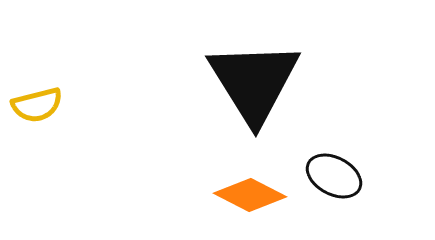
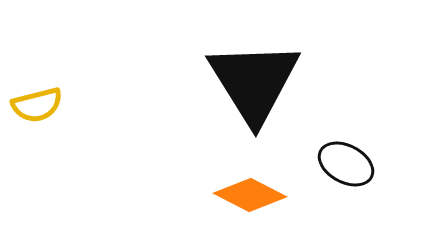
black ellipse: moved 12 px right, 12 px up
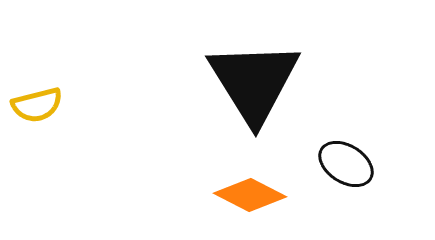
black ellipse: rotated 4 degrees clockwise
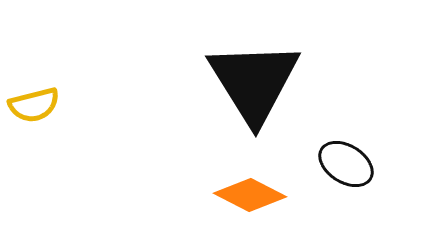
yellow semicircle: moved 3 px left
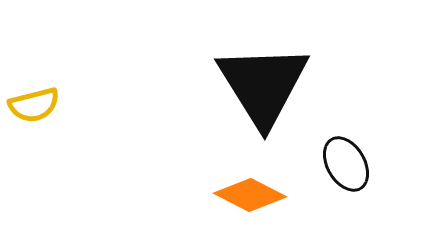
black triangle: moved 9 px right, 3 px down
black ellipse: rotated 28 degrees clockwise
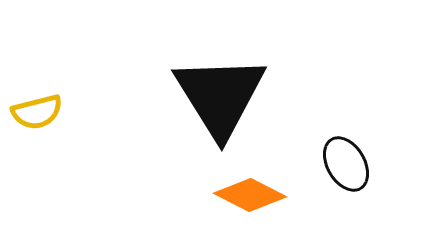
black triangle: moved 43 px left, 11 px down
yellow semicircle: moved 3 px right, 7 px down
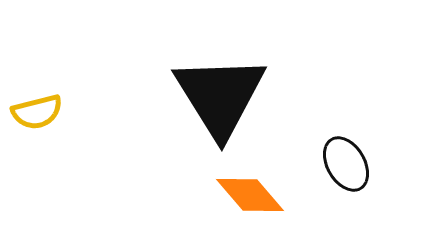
orange diamond: rotated 22 degrees clockwise
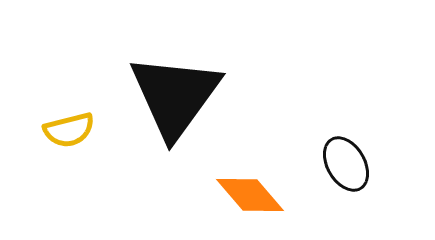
black triangle: moved 45 px left; rotated 8 degrees clockwise
yellow semicircle: moved 32 px right, 18 px down
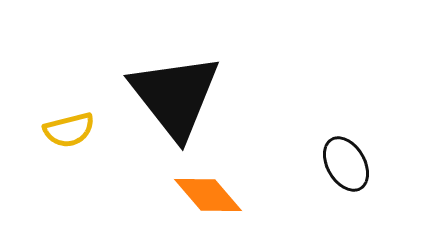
black triangle: rotated 14 degrees counterclockwise
orange diamond: moved 42 px left
